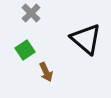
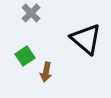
green square: moved 6 px down
brown arrow: rotated 36 degrees clockwise
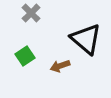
brown arrow: moved 14 px right, 6 px up; rotated 60 degrees clockwise
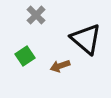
gray cross: moved 5 px right, 2 px down
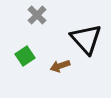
gray cross: moved 1 px right
black triangle: rotated 8 degrees clockwise
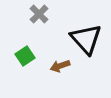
gray cross: moved 2 px right, 1 px up
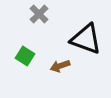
black triangle: rotated 28 degrees counterclockwise
green square: rotated 24 degrees counterclockwise
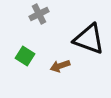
gray cross: rotated 18 degrees clockwise
black triangle: moved 3 px right
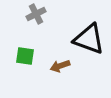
gray cross: moved 3 px left
green square: rotated 24 degrees counterclockwise
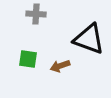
gray cross: rotated 30 degrees clockwise
green square: moved 3 px right, 3 px down
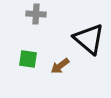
black triangle: rotated 20 degrees clockwise
brown arrow: rotated 18 degrees counterclockwise
